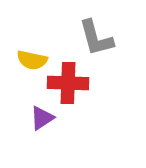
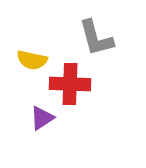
red cross: moved 2 px right, 1 px down
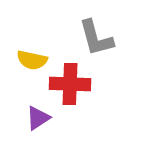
purple triangle: moved 4 px left
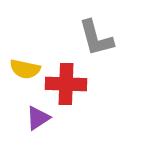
yellow semicircle: moved 7 px left, 9 px down
red cross: moved 4 px left
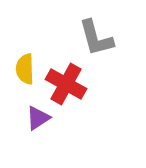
yellow semicircle: rotated 76 degrees clockwise
red cross: rotated 27 degrees clockwise
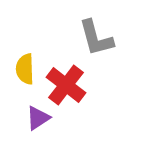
red cross: moved 1 px down; rotated 9 degrees clockwise
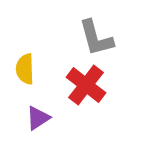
red cross: moved 20 px right
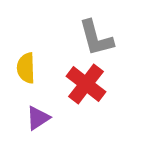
yellow semicircle: moved 1 px right, 1 px up
red cross: moved 1 px up
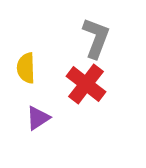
gray L-shape: rotated 144 degrees counterclockwise
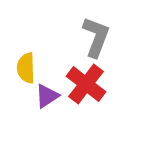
gray L-shape: moved 1 px up
purple triangle: moved 9 px right, 22 px up
